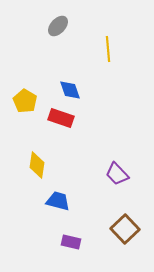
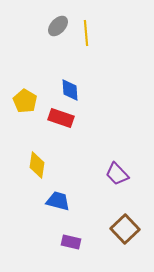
yellow line: moved 22 px left, 16 px up
blue diamond: rotated 15 degrees clockwise
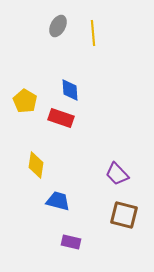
gray ellipse: rotated 15 degrees counterclockwise
yellow line: moved 7 px right
yellow diamond: moved 1 px left
brown square: moved 1 px left, 14 px up; rotated 32 degrees counterclockwise
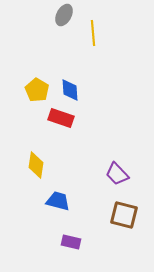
gray ellipse: moved 6 px right, 11 px up
yellow pentagon: moved 12 px right, 11 px up
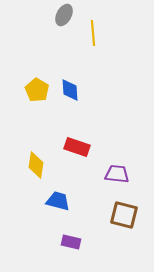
red rectangle: moved 16 px right, 29 px down
purple trapezoid: rotated 140 degrees clockwise
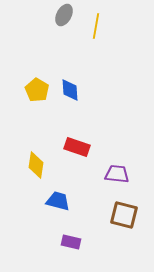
yellow line: moved 3 px right, 7 px up; rotated 15 degrees clockwise
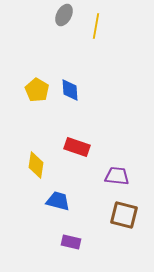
purple trapezoid: moved 2 px down
